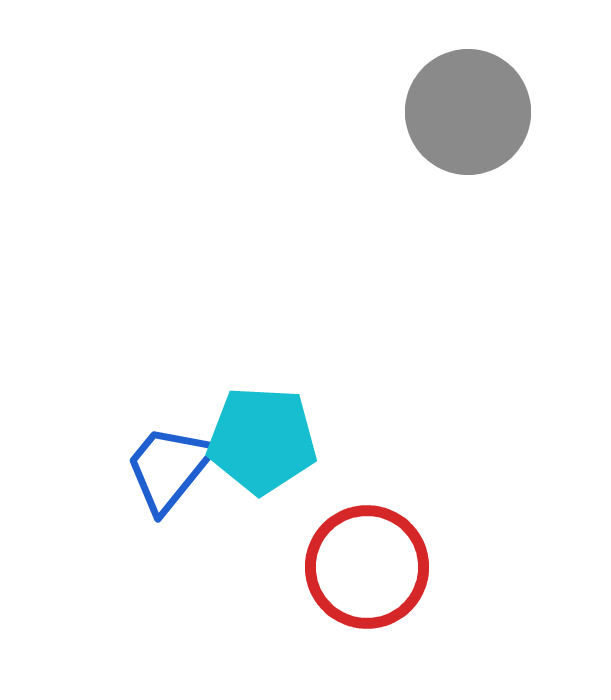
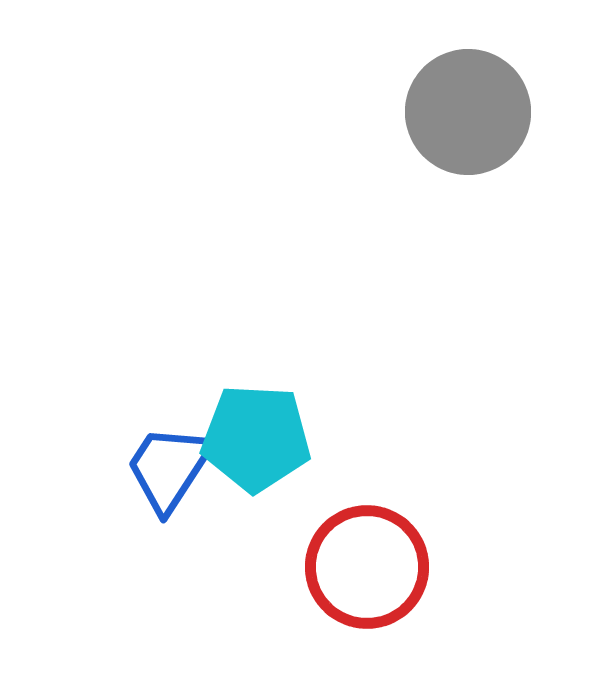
cyan pentagon: moved 6 px left, 2 px up
blue trapezoid: rotated 6 degrees counterclockwise
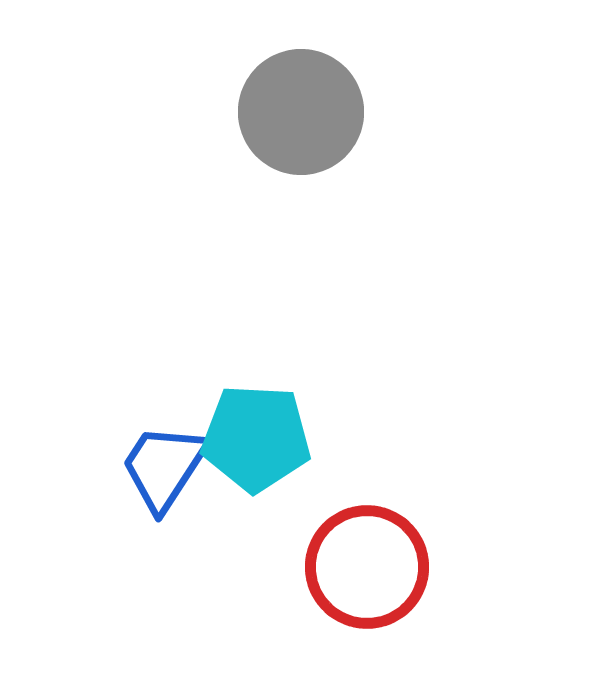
gray circle: moved 167 px left
blue trapezoid: moved 5 px left, 1 px up
